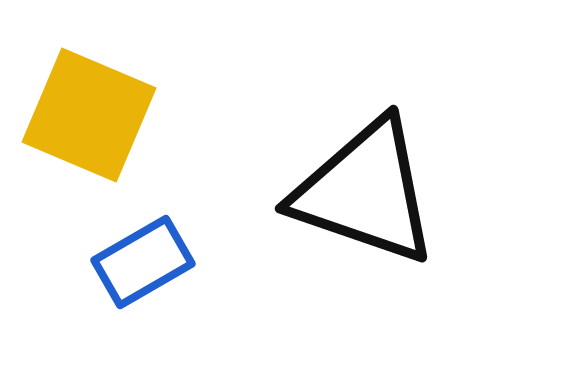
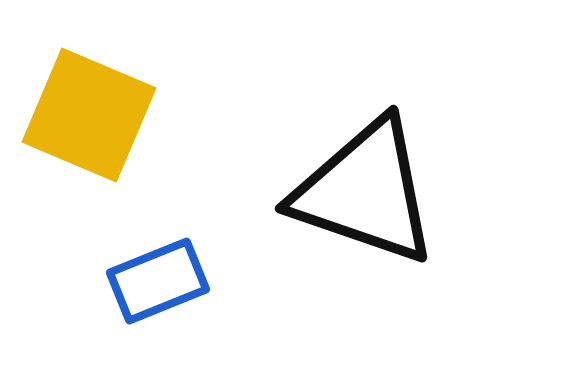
blue rectangle: moved 15 px right, 19 px down; rotated 8 degrees clockwise
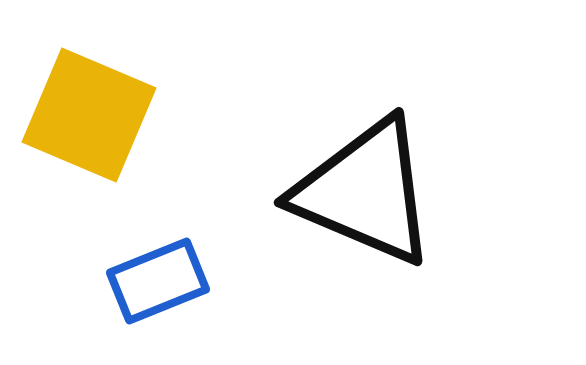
black triangle: rotated 4 degrees clockwise
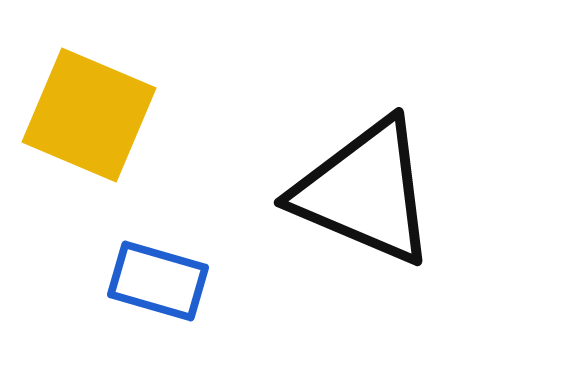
blue rectangle: rotated 38 degrees clockwise
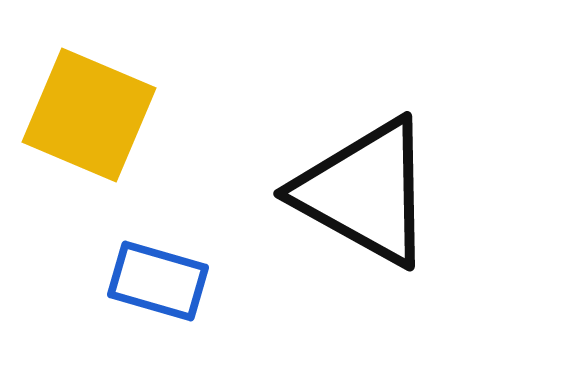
black triangle: rotated 6 degrees clockwise
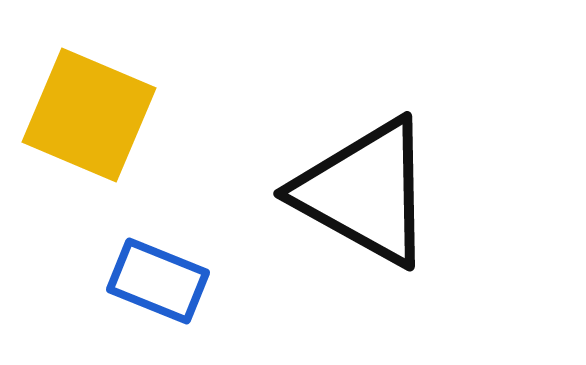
blue rectangle: rotated 6 degrees clockwise
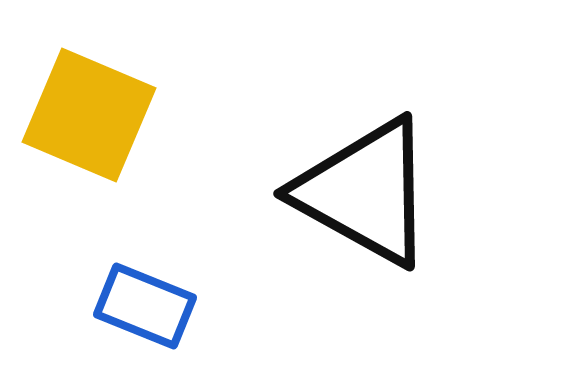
blue rectangle: moved 13 px left, 25 px down
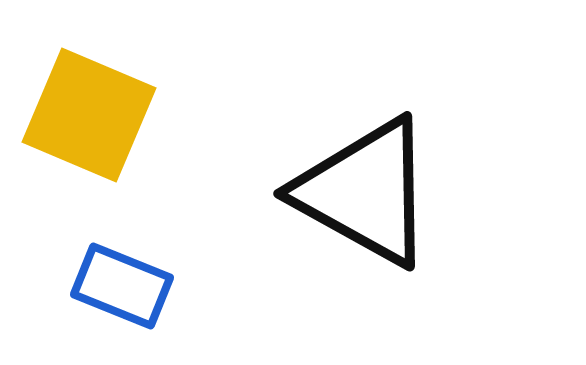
blue rectangle: moved 23 px left, 20 px up
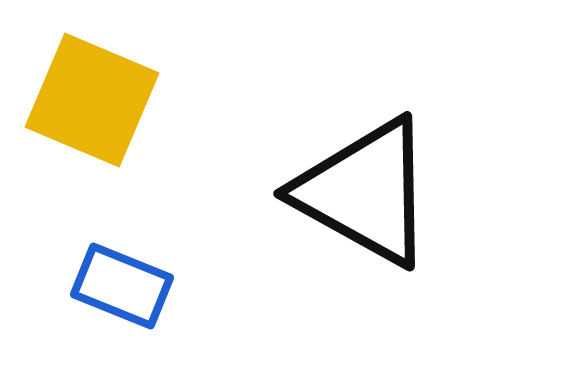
yellow square: moved 3 px right, 15 px up
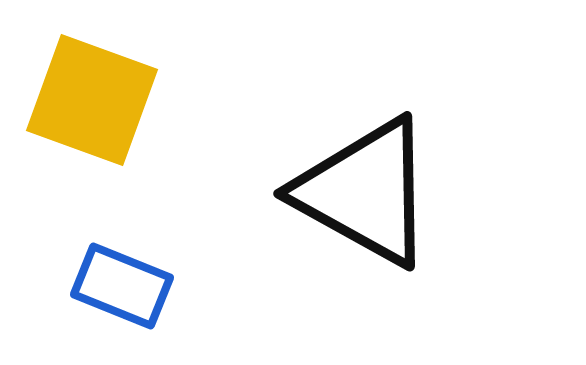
yellow square: rotated 3 degrees counterclockwise
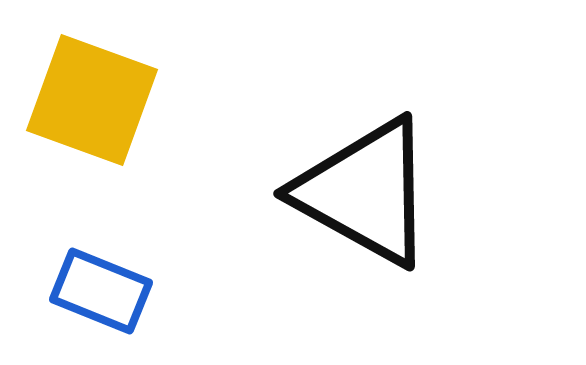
blue rectangle: moved 21 px left, 5 px down
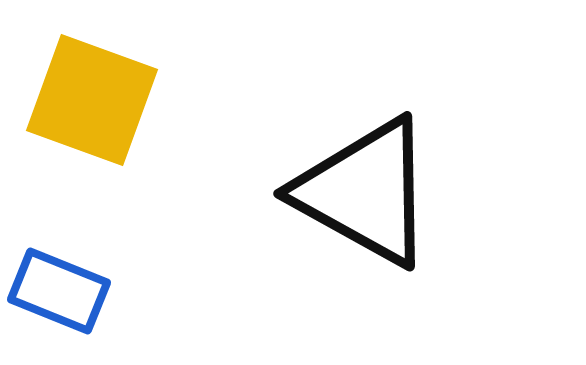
blue rectangle: moved 42 px left
